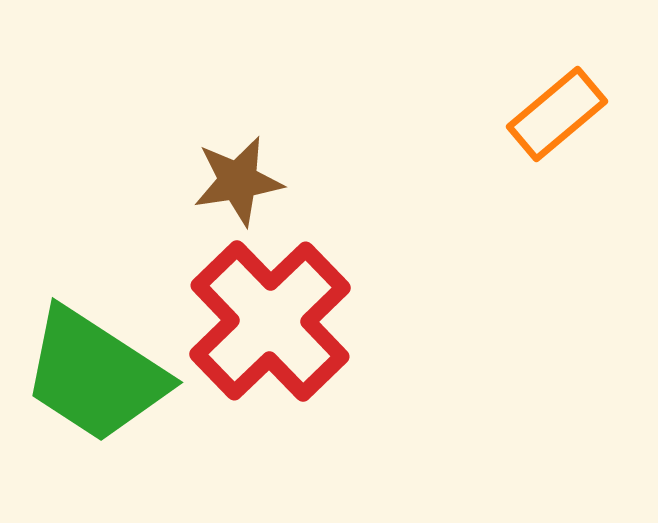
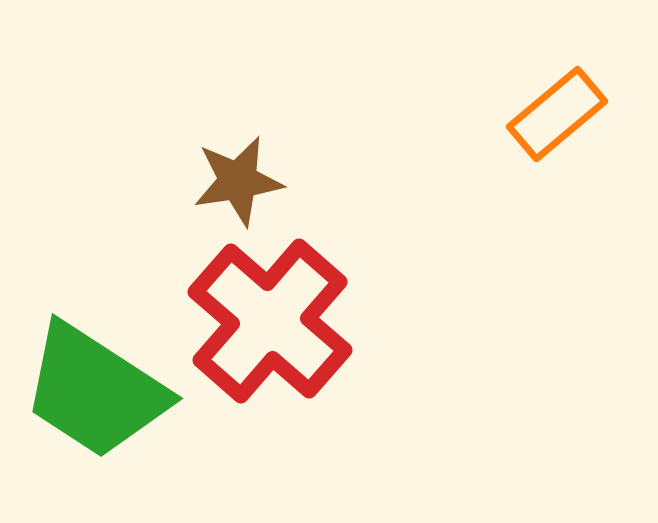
red cross: rotated 5 degrees counterclockwise
green trapezoid: moved 16 px down
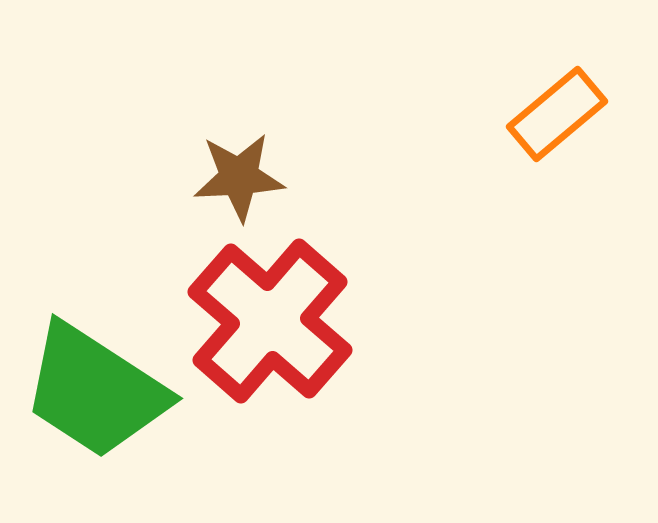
brown star: moved 1 px right, 4 px up; rotated 6 degrees clockwise
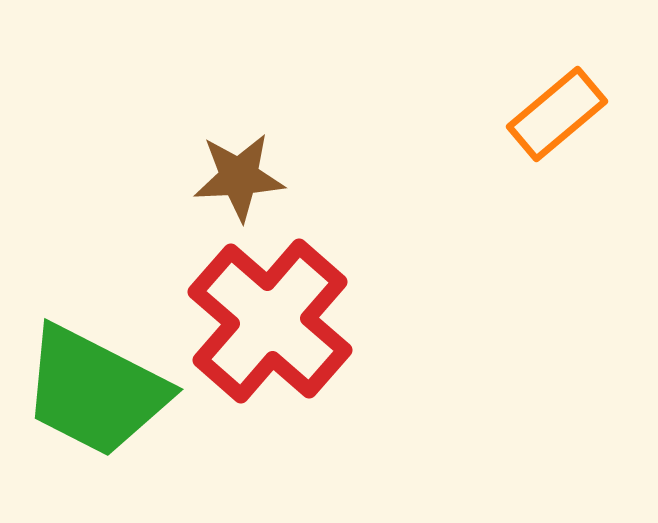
green trapezoid: rotated 6 degrees counterclockwise
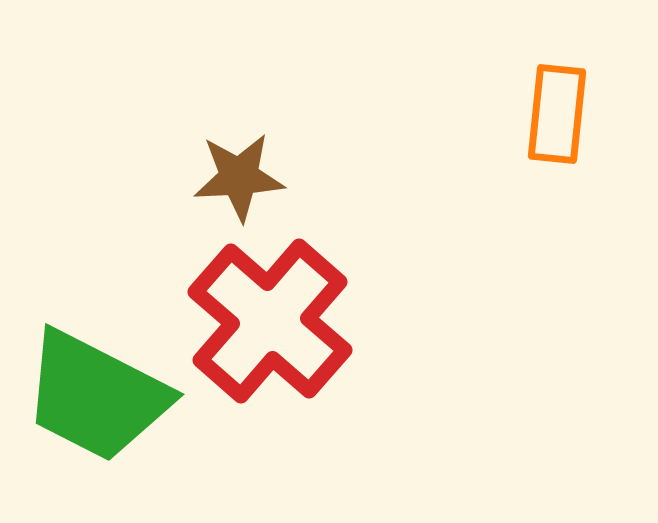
orange rectangle: rotated 44 degrees counterclockwise
green trapezoid: moved 1 px right, 5 px down
